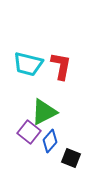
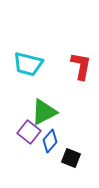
red L-shape: moved 20 px right
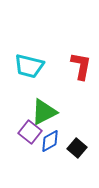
cyan trapezoid: moved 1 px right, 2 px down
purple square: moved 1 px right
blue diamond: rotated 20 degrees clockwise
black square: moved 6 px right, 10 px up; rotated 18 degrees clockwise
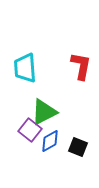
cyan trapezoid: moved 4 px left, 2 px down; rotated 72 degrees clockwise
purple square: moved 2 px up
black square: moved 1 px right, 1 px up; rotated 18 degrees counterclockwise
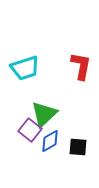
cyan trapezoid: rotated 104 degrees counterclockwise
green triangle: moved 2 px down; rotated 16 degrees counterclockwise
black square: rotated 18 degrees counterclockwise
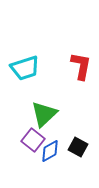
purple square: moved 3 px right, 10 px down
blue diamond: moved 10 px down
black square: rotated 24 degrees clockwise
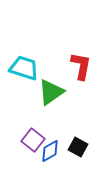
cyan trapezoid: moved 1 px left; rotated 144 degrees counterclockwise
green triangle: moved 7 px right, 22 px up; rotated 8 degrees clockwise
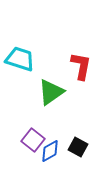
cyan trapezoid: moved 4 px left, 9 px up
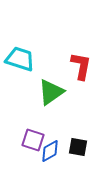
purple square: rotated 20 degrees counterclockwise
black square: rotated 18 degrees counterclockwise
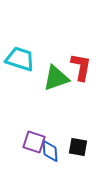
red L-shape: moved 1 px down
green triangle: moved 5 px right, 14 px up; rotated 16 degrees clockwise
purple square: moved 1 px right, 2 px down
blue diamond: rotated 65 degrees counterclockwise
